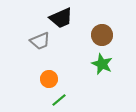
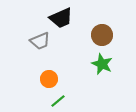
green line: moved 1 px left, 1 px down
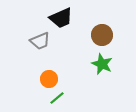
green line: moved 1 px left, 3 px up
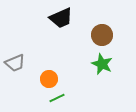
gray trapezoid: moved 25 px left, 22 px down
green line: rotated 14 degrees clockwise
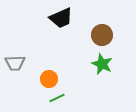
gray trapezoid: rotated 20 degrees clockwise
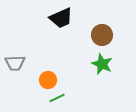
orange circle: moved 1 px left, 1 px down
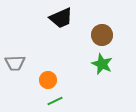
green line: moved 2 px left, 3 px down
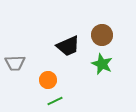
black trapezoid: moved 7 px right, 28 px down
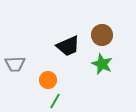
gray trapezoid: moved 1 px down
green line: rotated 35 degrees counterclockwise
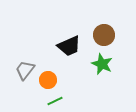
brown circle: moved 2 px right
black trapezoid: moved 1 px right
gray trapezoid: moved 10 px right, 6 px down; rotated 130 degrees clockwise
green line: rotated 35 degrees clockwise
